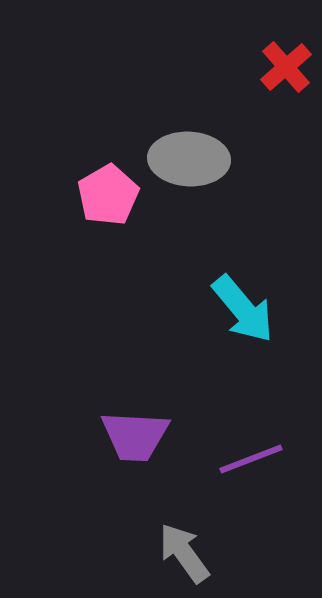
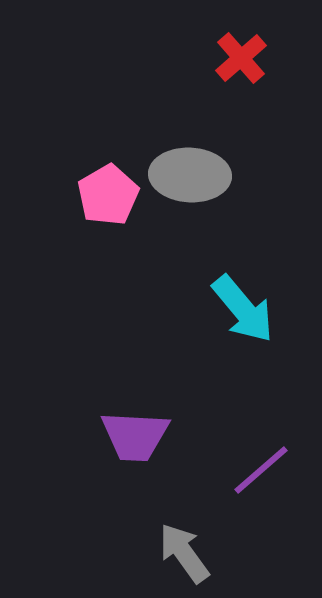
red cross: moved 45 px left, 9 px up
gray ellipse: moved 1 px right, 16 px down
purple line: moved 10 px right, 11 px down; rotated 20 degrees counterclockwise
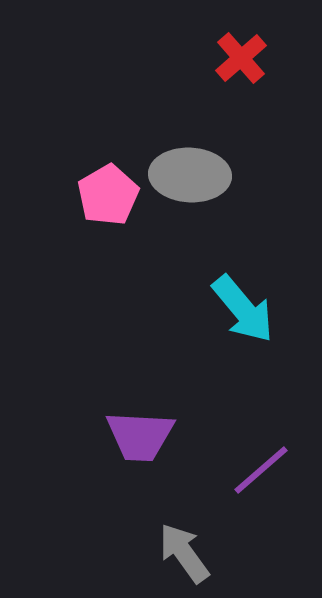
purple trapezoid: moved 5 px right
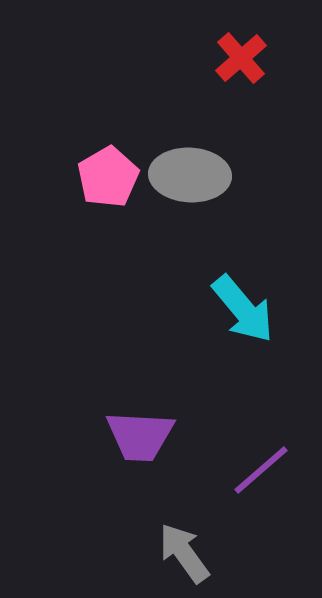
pink pentagon: moved 18 px up
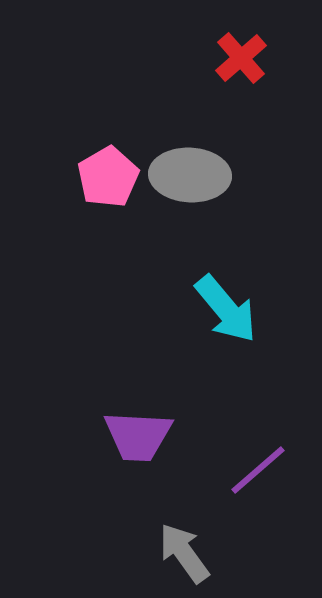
cyan arrow: moved 17 px left
purple trapezoid: moved 2 px left
purple line: moved 3 px left
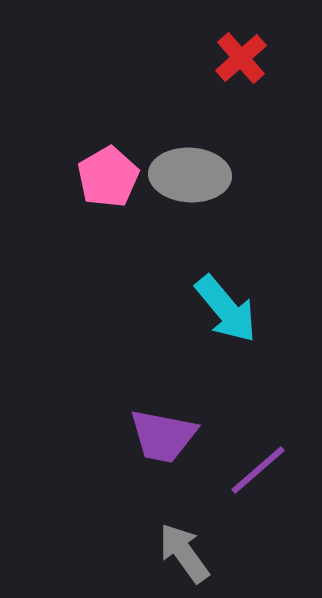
purple trapezoid: moved 25 px right; rotated 8 degrees clockwise
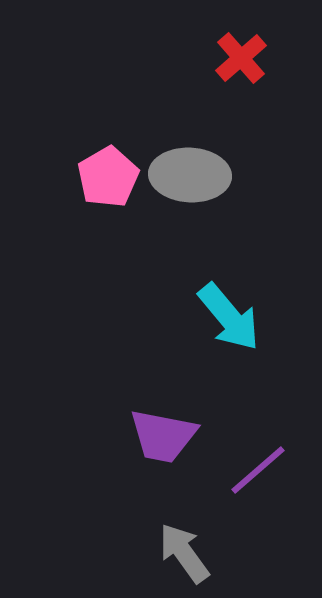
cyan arrow: moved 3 px right, 8 px down
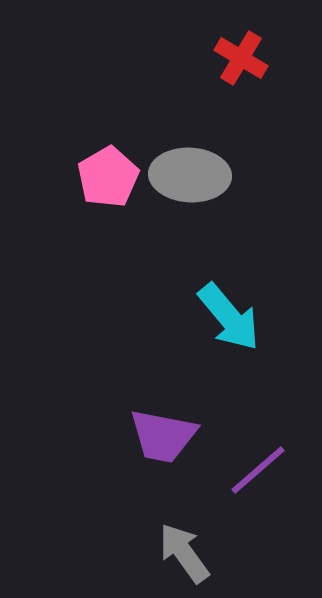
red cross: rotated 18 degrees counterclockwise
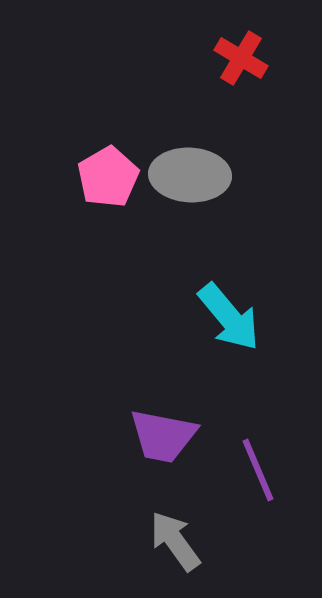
purple line: rotated 72 degrees counterclockwise
gray arrow: moved 9 px left, 12 px up
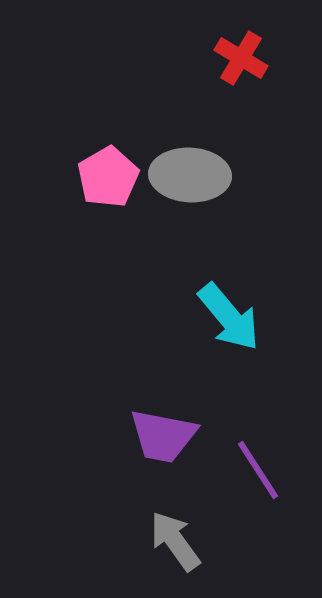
purple line: rotated 10 degrees counterclockwise
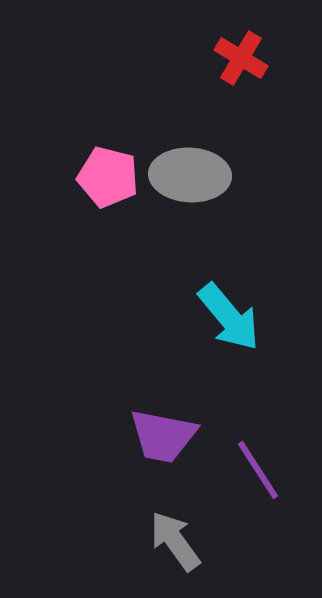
pink pentagon: rotated 28 degrees counterclockwise
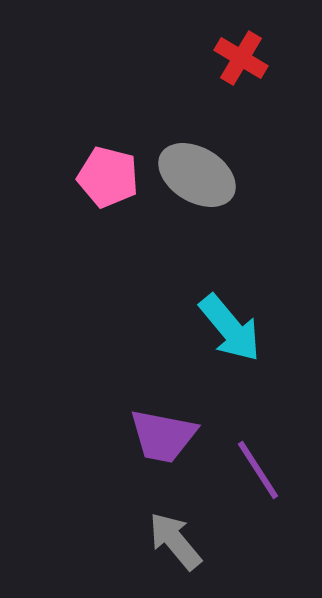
gray ellipse: moved 7 px right; rotated 28 degrees clockwise
cyan arrow: moved 1 px right, 11 px down
gray arrow: rotated 4 degrees counterclockwise
